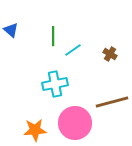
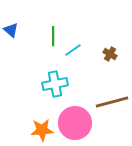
orange star: moved 7 px right
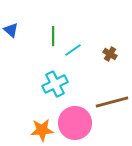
cyan cross: rotated 15 degrees counterclockwise
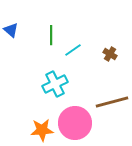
green line: moved 2 px left, 1 px up
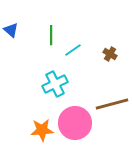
brown line: moved 2 px down
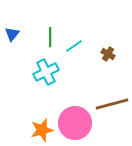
blue triangle: moved 1 px right, 4 px down; rotated 28 degrees clockwise
green line: moved 1 px left, 2 px down
cyan line: moved 1 px right, 4 px up
brown cross: moved 2 px left
cyan cross: moved 9 px left, 12 px up
orange star: rotated 10 degrees counterclockwise
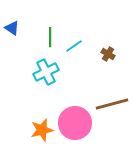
blue triangle: moved 6 px up; rotated 35 degrees counterclockwise
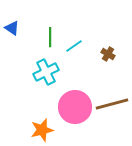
pink circle: moved 16 px up
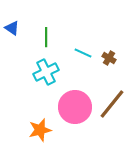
green line: moved 4 px left
cyan line: moved 9 px right, 7 px down; rotated 60 degrees clockwise
brown cross: moved 1 px right, 4 px down
brown line: rotated 36 degrees counterclockwise
orange star: moved 2 px left
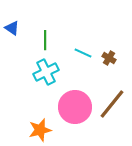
green line: moved 1 px left, 3 px down
